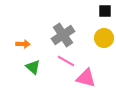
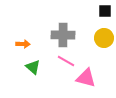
gray cross: rotated 35 degrees clockwise
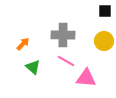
yellow circle: moved 3 px down
orange arrow: rotated 48 degrees counterclockwise
pink triangle: rotated 10 degrees counterclockwise
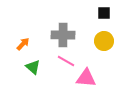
black square: moved 1 px left, 2 px down
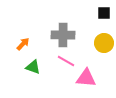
yellow circle: moved 2 px down
green triangle: rotated 21 degrees counterclockwise
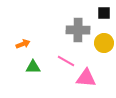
gray cross: moved 15 px right, 5 px up
orange arrow: rotated 24 degrees clockwise
green triangle: rotated 21 degrees counterclockwise
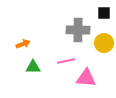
pink line: rotated 42 degrees counterclockwise
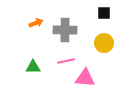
gray cross: moved 13 px left
orange arrow: moved 13 px right, 21 px up
pink triangle: moved 1 px left
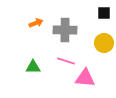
pink line: rotated 30 degrees clockwise
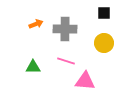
orange arrow: moved 1 px down
gray cross: moved 1 px up
pink triangle: moved 3 px down
